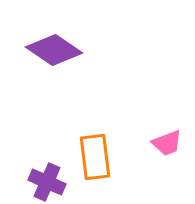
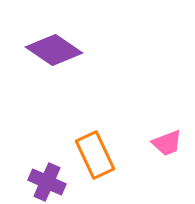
orange rectangle: moved 2 px up; rotated 18 degrees counterclockwise
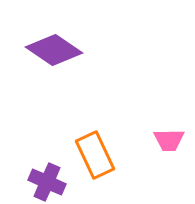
pink trapezoid: moved 2 px right, 3 px up; rotated 20 degrees clockwise
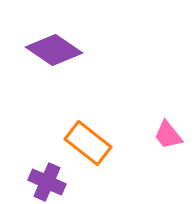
pink trapezoid: moved 1 px left, 5 px up; rotated 52 degrees clockwise
orange rectangle: moved 7 px left, 12 px up; rotated 27 degrees counterclockwise
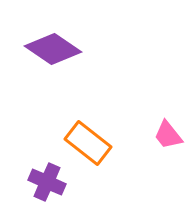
purple diamond: moved 1 px left, 1 px up
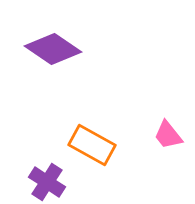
orange rectangle: moved 4 px right, 2 px down; rotated 9 degrees counterclockwise
purple cross: rotated 9 degrees clockwise
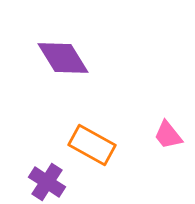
purple diamond: moved 10 px right, 9 px down; rotated 24 degrees clockwise
